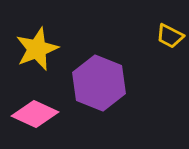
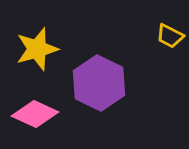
yellow star: rotated 6 degrees clockwise
purple hexagon: rotated 4 degrees clockwise
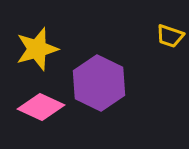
yellow trapezoid: rotated 8 degrees counterclockwise
pink diamond: moved 6 px right, 7 px up
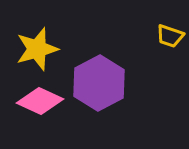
purple hexagon: rotated 6 degrees clockwise
pink diamond: moved 1 px left, 6 px up
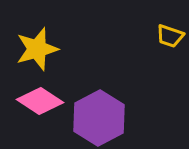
purple hexagon: moved 35 px down
pink diamond: rotated 9 degrees clockwise
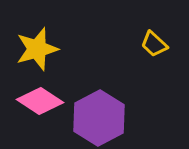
yellow trapezoid: moved 16 px left, 8 px down; rotated 24 degrees clockwise
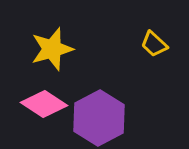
yellow star: moved 15 px right
pink diamond: moved 4 px right, 3 px down
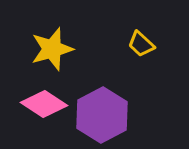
yellow trapezoid: moved 13 px left
purple hexagon: moved 3 px right, 3 px up
